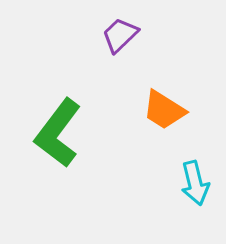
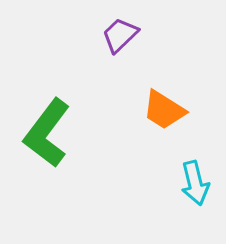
green L-shape: moved 11 px left
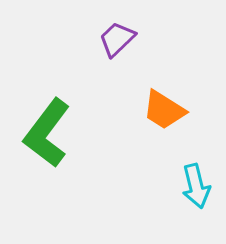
purple trapezoid: moved 3 px left, 4 px down
cyan arrow: moved 1 px right, 3 px down
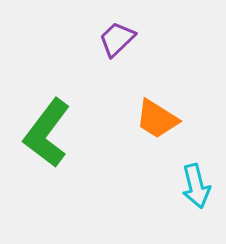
orange trapezoid: moved 7 px left, 9 px down
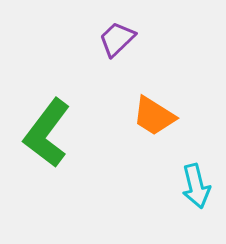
orange trapezoid: moved 3 px left, 3 px up
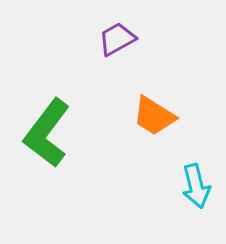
purple trapezoid: rotated 15 degrees clockwise
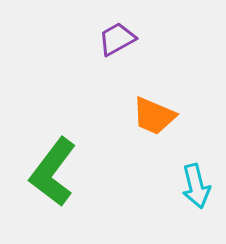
orange trapezoid: rotated 9 degrees counterclockwise
green L-shape: moved 6 px right, 39 px down
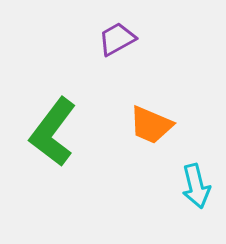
orange trapezoid: moved 3 px left, 9 px down
green L-shape: moved 40 px up
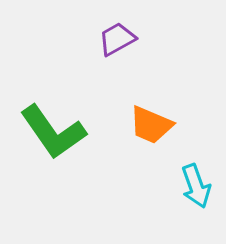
green L-shape: rotated 72 degrees counterclockwise
cyan arrow: rotated 6 degrees counterclockwise
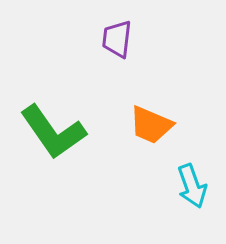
purple trapezoid: rotated 54 degrees counterclockwise
cyan arrow: moved 4 px left
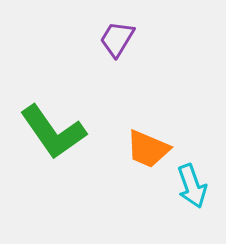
purple trapezoid: rotated 24 degrees clockwise
orange trapezoid: moved 3 px left, 24 px down
